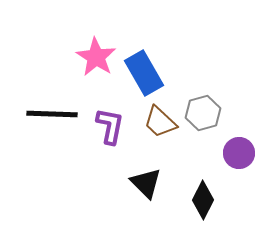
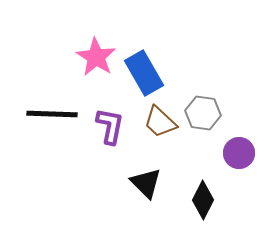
gray hexagon: rotated 24 degrees clockwise
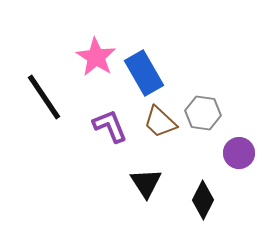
black line: moved 8 px left, 17 px up; rotated 54 degrees clockwise
purple L-shape: rotated 33 degrees counterclockwise
black triangle: rotated 12 degrees clockwise
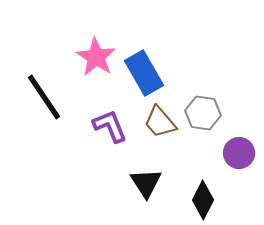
brown trapezoid: rotated 6 degrees clockwise
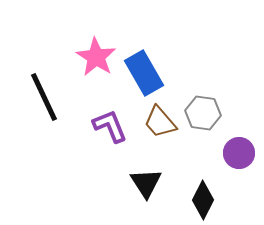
black line: rotated 9 degrees clockwise
